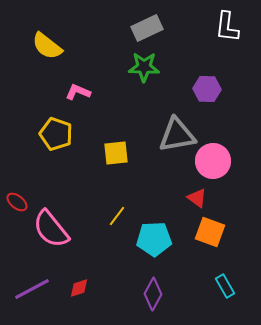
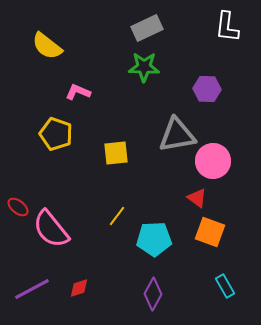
red ellipse: moved 1 px right, 5 px down
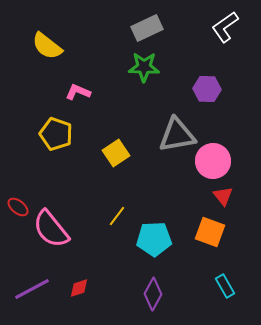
white L-shape: moved 2 px left; rotated 48 degrees clockwise
yellow square: rotated 28 degrees counterclockwise
red triangle: moved 26 px right, 2 px up; rotated 15 degrees clockwise
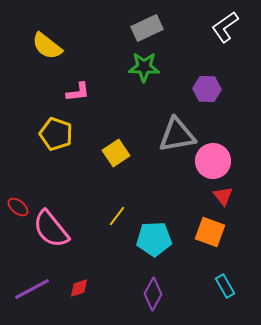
pink L-shape: rotated 150 degrees clockwise
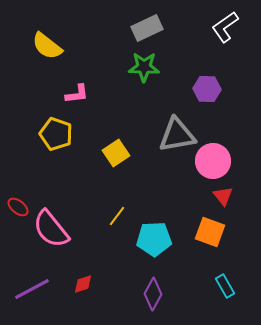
pink L-shape: moved 1 px left, 2 px down
red diamond: moved 4 px right, 4 px up
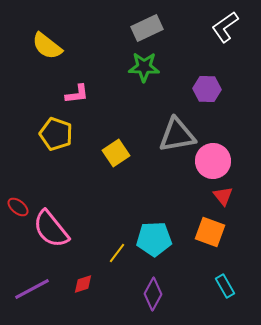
yellow line: moved 37 px down
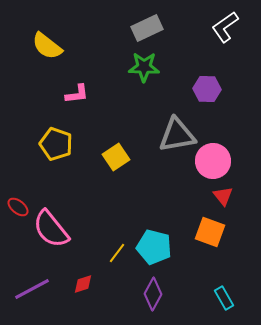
yellow pentagon: moved 10 px down
yellow square: moved 4 px down
cyan pentagon: moved 8 px down; rotated 16 degrees clockwise
cyan rectangle: moved 1 px left, 12 px down
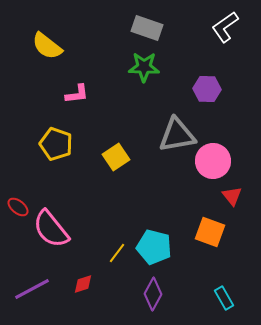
gray rectangle: rotated 44 degrees clockwise
red triangle: moved 9 px right
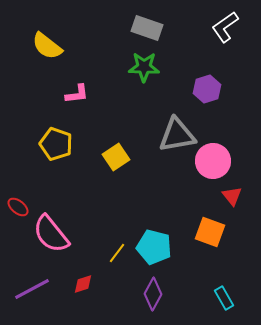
purple hexagon: rotated 20 degrees counterclockwise
pink semicircle: moved 5 px down
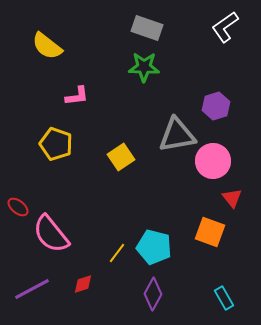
purple hexagon: moved 9 px right, 17 px down
pink L-shape: moved 2 px down
yellow square: moved 5 px right
red triangle: moved 2 px down
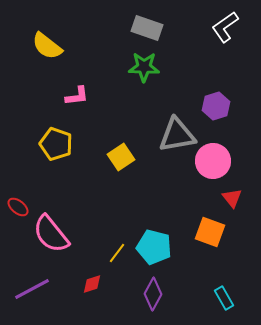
red diamond: moved 9 px right
